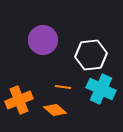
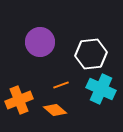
purple circle: moved 3 px left, 2 px down
white hexagon: moved 1 px up
orange line: moved 2 px left, 2 px up; rotated 28 degrees counterclockwise
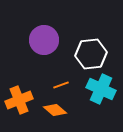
purple circle: moved 4 px right, 2 px up
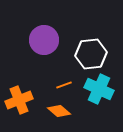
orange line: moved 3 px right
cyan cross: moved 2 px left
orange diamond: moved 4 px right, 1 px down
